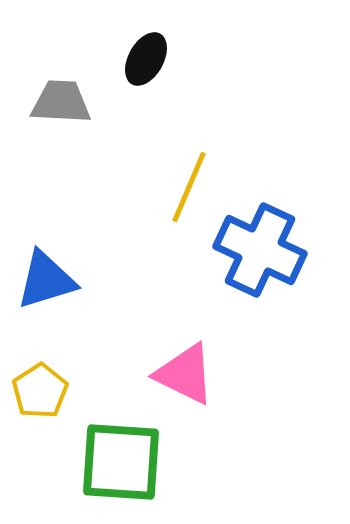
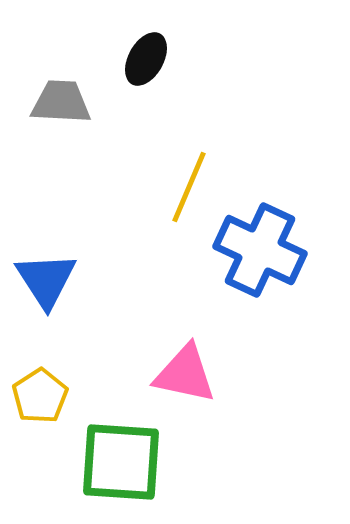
blue triangle: rotated 46 degrees counterclockwise
pink triangle: rotated 14 degrees counterclockwise
yellow pentagon: moved 5 px down
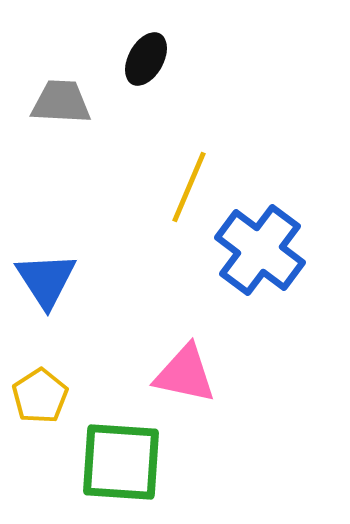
blue cross: rotated 12 degrees clockwise
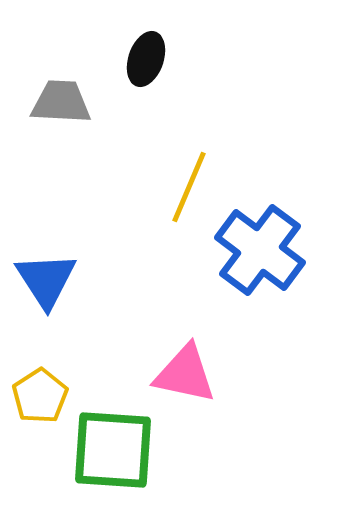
black ellipse: rotated 10 degrees counterclockwise
green square: moved 8 px left, 12 px up
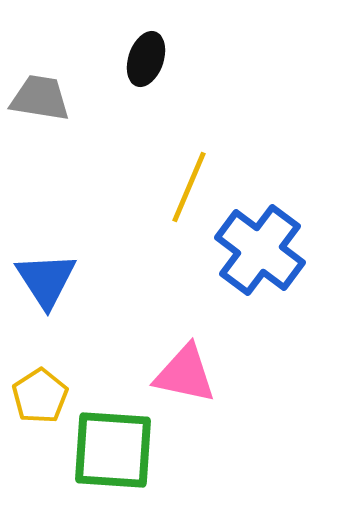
gray trapezoid: moved 21 px left, 4 px up; rotated 6 degrees clockwise
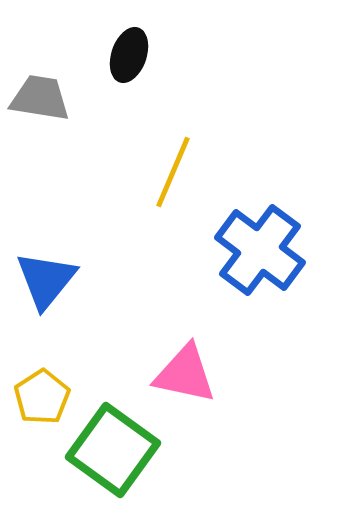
black ellipse: moved 17 px left, 4 px up
yellow line: moved 16 px left, 15 px up
blue triangle: rotated 12 degrees clockwise
yellow pentagon: moved 2 px right, 1 px down
green square: rotated 32 degrees clockwise
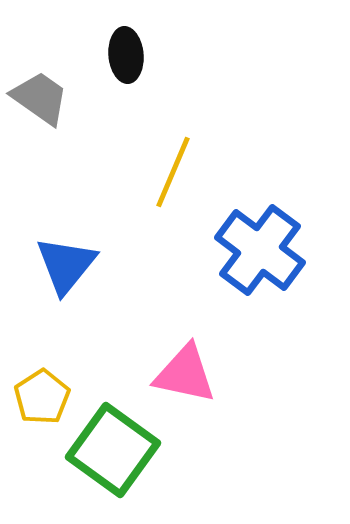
black ellipse: moved 3 px left; rotated 24 degrees counterclockwise
gray trapezoid: rotated 26 degrees clockwise
blue triangle: moved 20 px right, 15 px up
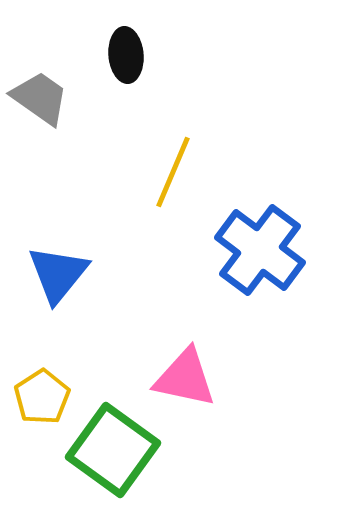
blue triangle: moved 8 px left, 9 px down
pink triangle: moved 4 px down
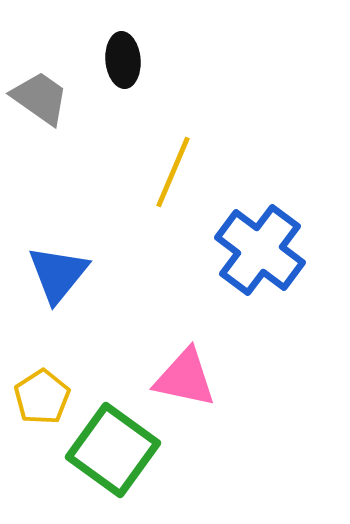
black ellipse: moved 3 px left, 5 px down
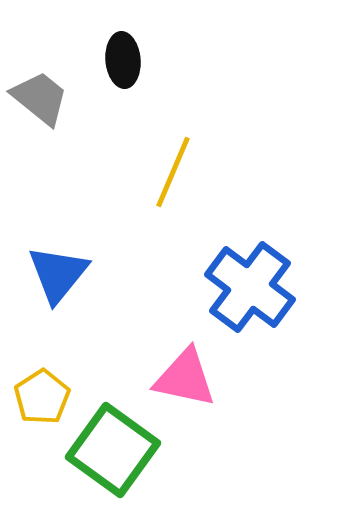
gray trapezoid: rotated 4 degrees clockwise
blue cross: moved 10 px left, 37 px down
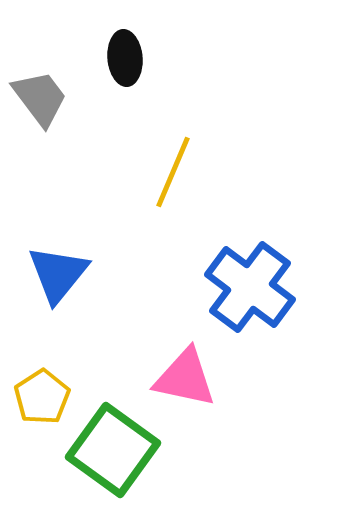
black ellipse: moved 2 px right, 2 px up
gray trapezoid: rotated 14 degrees clockwise
